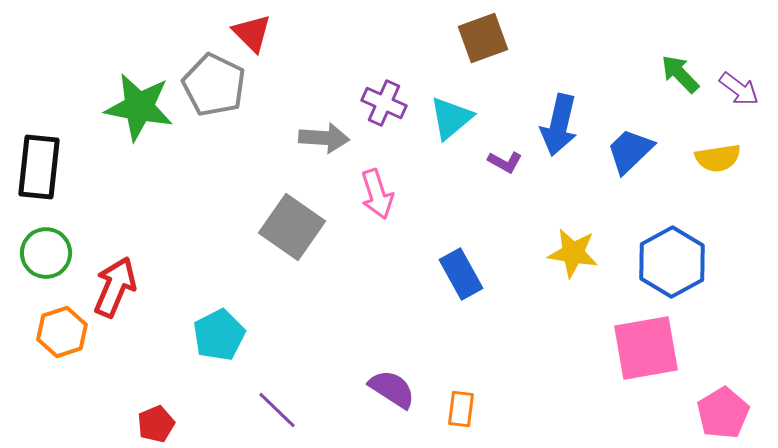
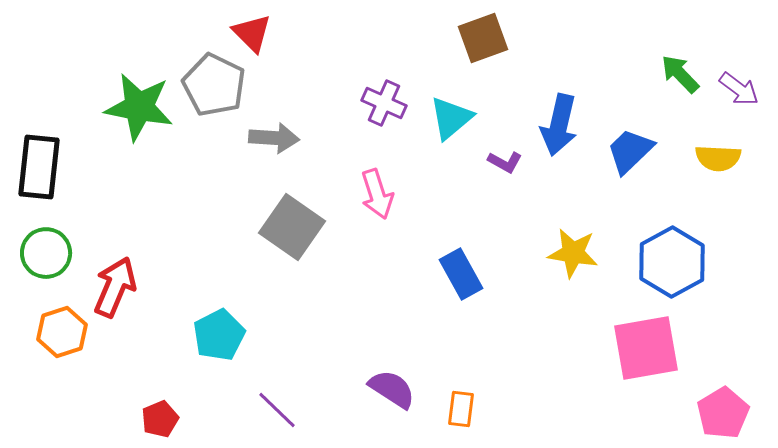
gray arrow: moved 50 px left
yellow semicircle: rotated 12 degrees clockwise
red pentagon: moved 4 px right, 5 px up
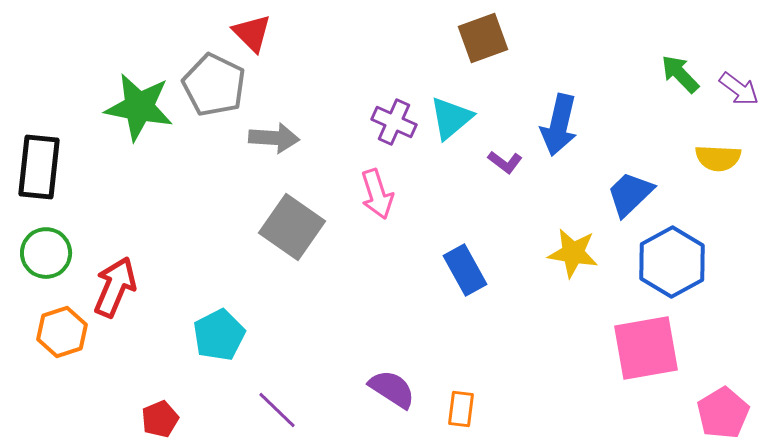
purple cross: moved 10 px right, 19 px down
blue trapezoid: moved 43 px down
purple L-shape: rotated 8 degrees clockwise
blue rectangle: moved 4 px right, 4 px up
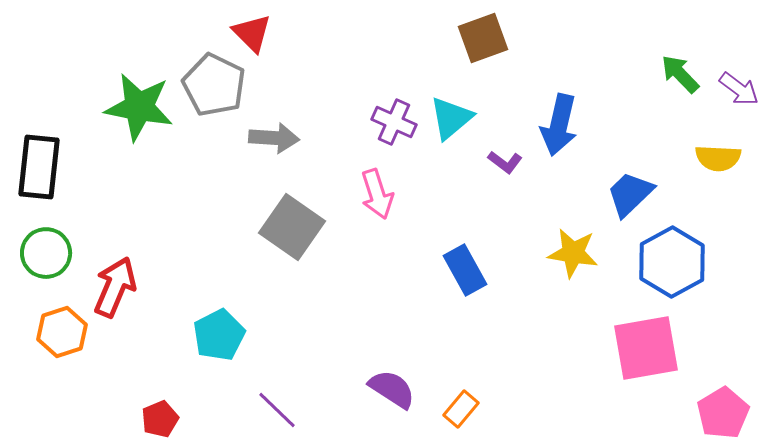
orange rectangle: rotated 33 degrees clockwise
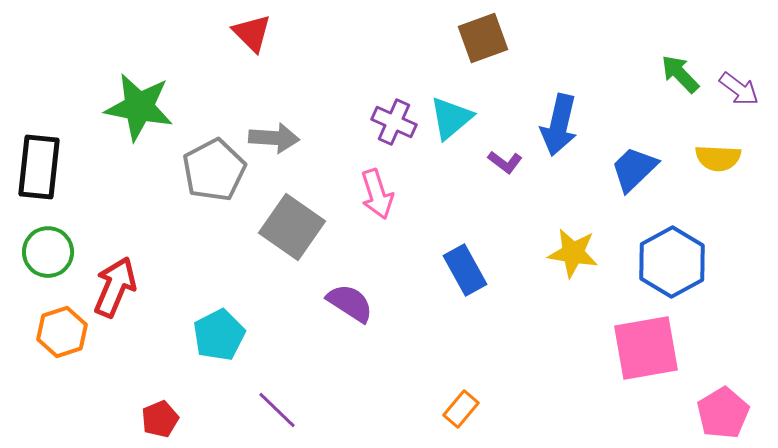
gray pentagon: moved 85 px down; rotated 18 degrees clockwise
blue trapezoid: moved 4 px right, 25 px up
green circle: moved 2 px right, 1 px up
purple semicircle: moved 42 px left, 86 px up
